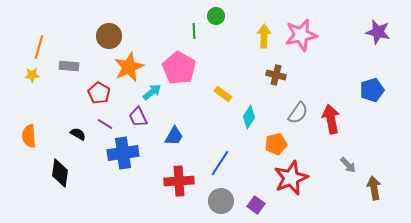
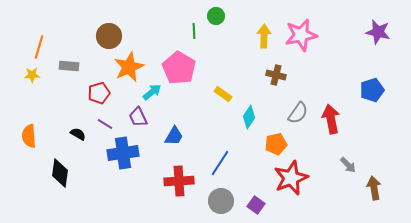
red pentagon: rotated 25 degrees clockwise
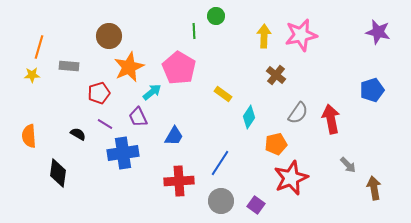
brown cross: rotated 24 degrees clockwise
black diamond: moved 2 px left
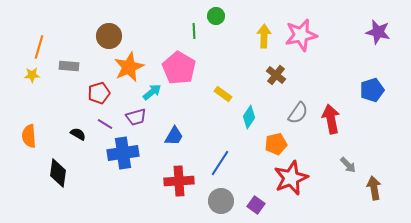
purple trapezoid: moved 2 px left; rotated 80 degrees counterclockwise
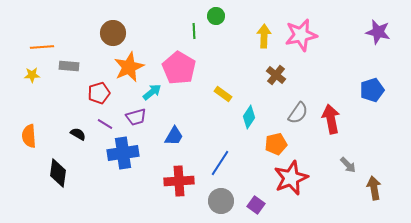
brown circle: moved 4 px right, 3 px up
orange line: moved 3 px right; rotated 70 degrees clockwise
